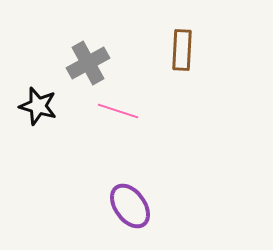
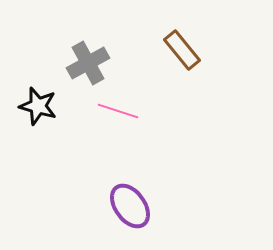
brown rectangle: rotated 42 degrees counterclockwise
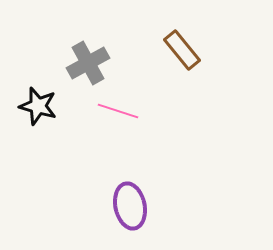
purple ellipse: rotated 24 degrees clockwise
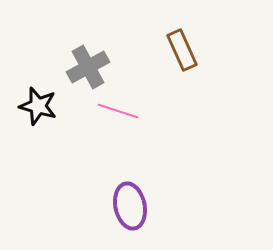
brown rectangle: rotated 15 degrees clockwise
gray cross: moved 4 px down
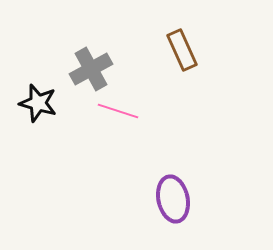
gray cross: moved 3 px right, 2 px down
black star: moved 3 px up
purple ellipse: moved 43 px right, 7 px up
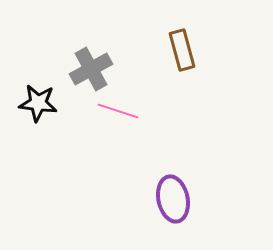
brown rectangle: rotated 9 degrees clockwise
black star: rotated 9 degrees counterclockwise
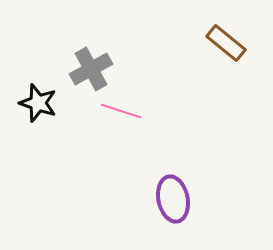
brown rectangle: moved 44 px right, 7 px up; rotated 36 degrees counterclockwise
black star: rotated 12 degrees clockwise
pink line: moved 3 px right
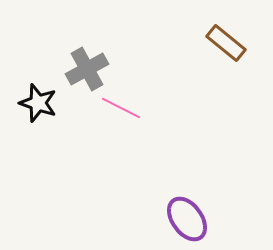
gray cross: moved 4 px left
pink line: moved 3 px up; rotated 9 degrees clockwise
purple ellipse: moved 14 px right, 20 px down; rotated 24 degrees counterclockwise
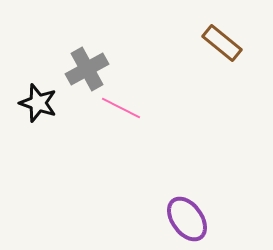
brown rectangle: moved 4 px left
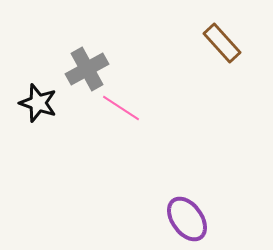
brown rectangle: rotated 9 degrees clockwise
pink line: rotated 6 degrees clockwise
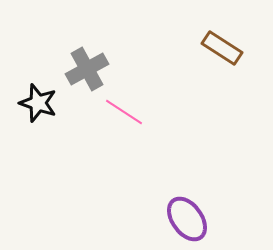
brown rectangle: moved 5 px down; rotated 15 degrees counterclockwise
pink line: moved 3 px right, 4 px down
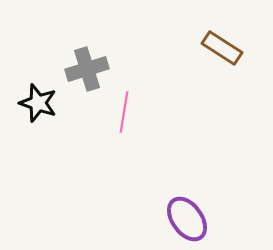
gray cross: rotated 12 degrees clockwise
pink line: rotated 66 degrees clockwise
